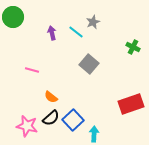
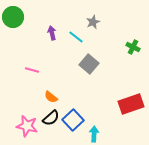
cyan line: moved 5 px down
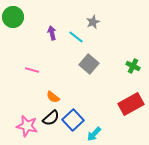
green cross: moved 19 px down
orange semicircle: moved 2 px right
red rectangle: rotated 10 degrees counterclockwise
cyan arrow: rotated 140 degrees counterclockwise
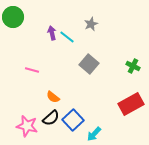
gray star: moved 2 px left, 2 px down
cyan line: moved 9 px left
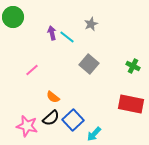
pink line: rotated 56 degrees counterclockwise
red rectangle: rotated 40 degrees clockwise
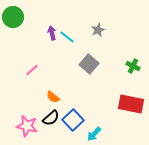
gray star: moved 7 px right, 6 px down
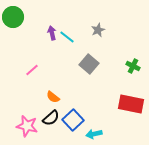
cyan arrow: rotated 35 degrees clockwise
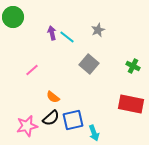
blue square: rotated 30 degrees clockwise
pink star: rotated 25 degrees counterclockwise
cyan arrow: moved 1 px up; rotated 98 degrees counterclockwise
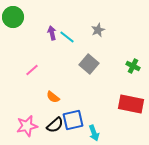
black semicircle: moved 4 px right, 7 px down
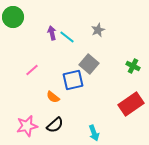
red rectangle: rotated 45 degrees counterclockwise
blue square: moved 40 px up
